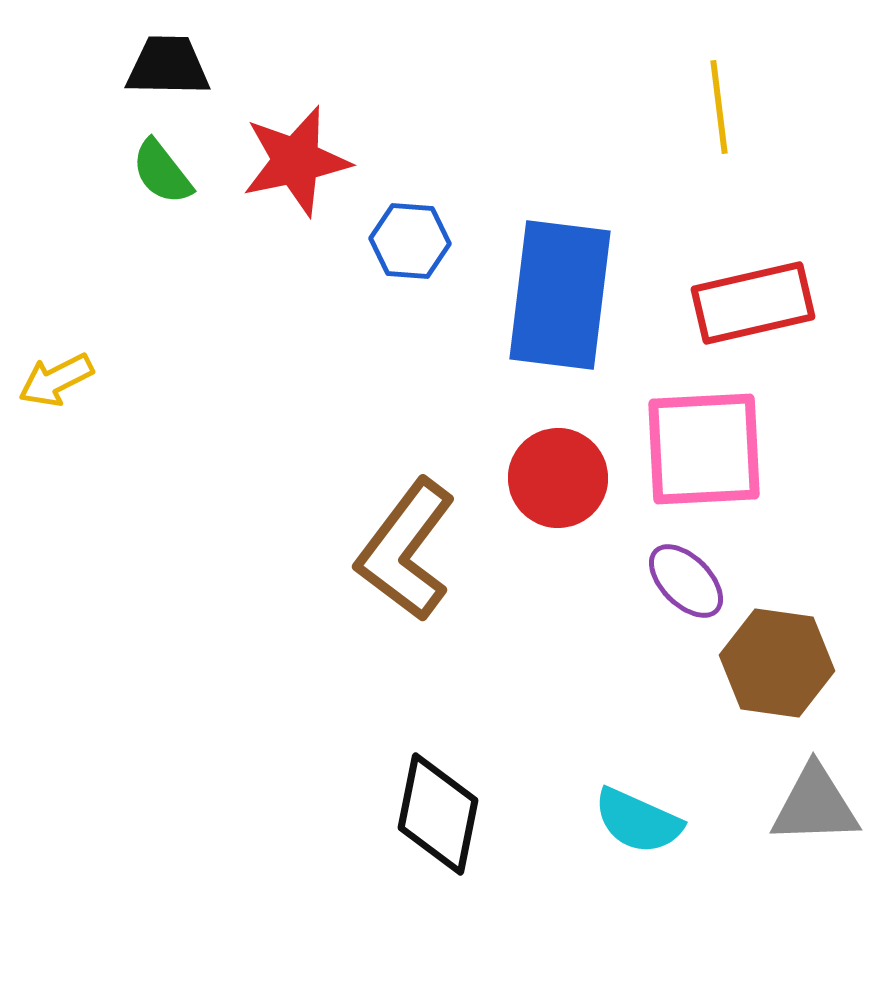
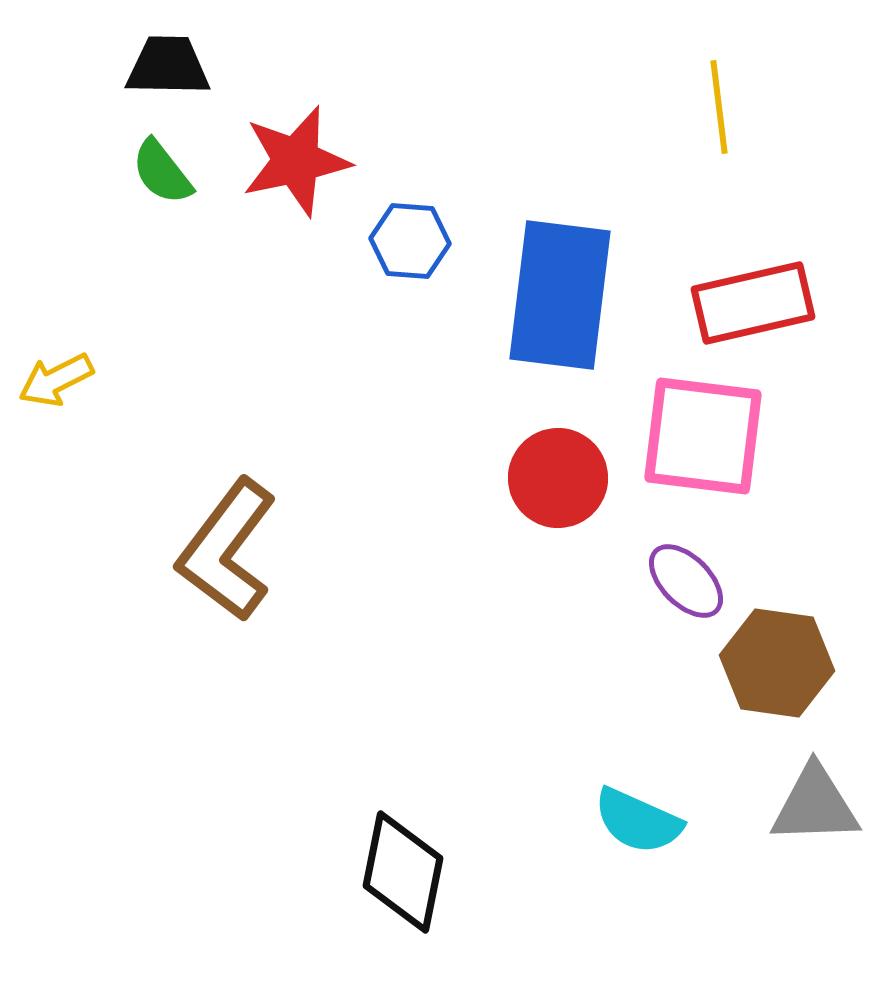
pink square: moved 1 px left, 13 px up; rotated 10 degrees clockwise
brown L-shape: moved 179 px left
black diamond: moved 35 px left, 58 px down
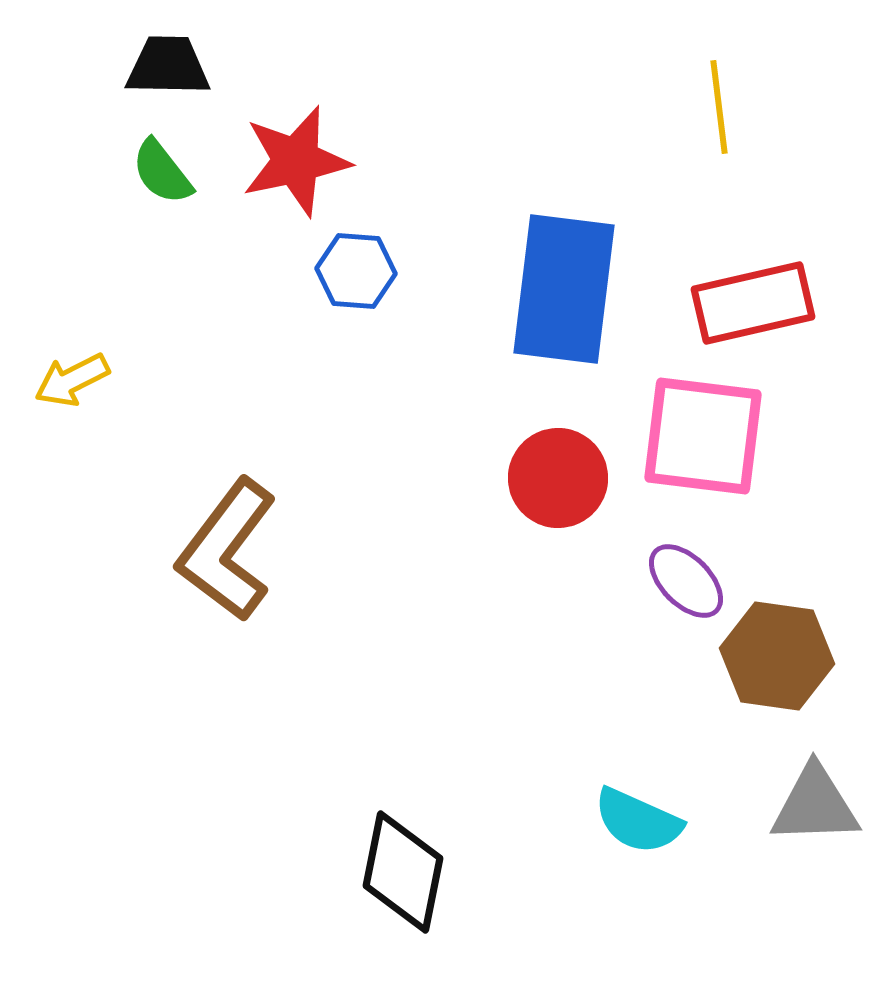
blue hexagon: moved 54 px left, 30 px down
blue rectangle: moved 4 px right, 6 px up
yellow arrow: moved 16 px right
brown hexagon: moved 7 px up
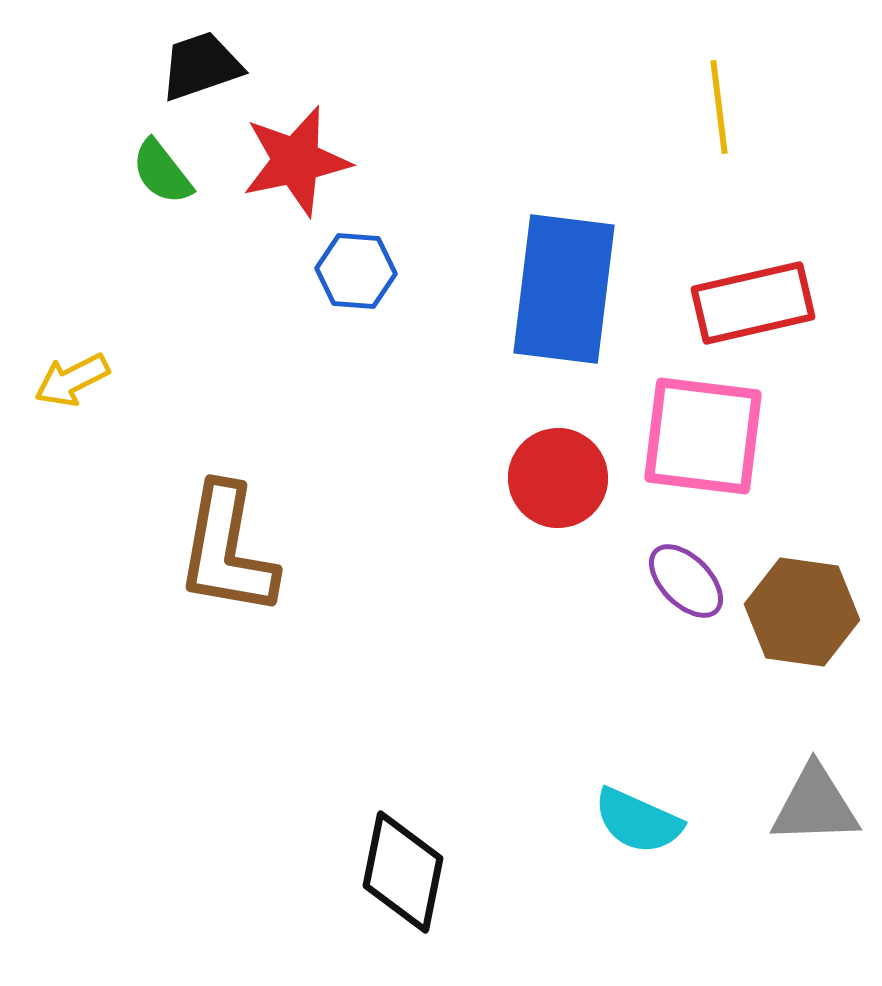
black trapezoid: moved 33 px right; rotated 20 degrees counterclockwise
brown L-shape: rotated 27 degrees counterclockwise
brown hexagon: moved 25 px right, 44 px up
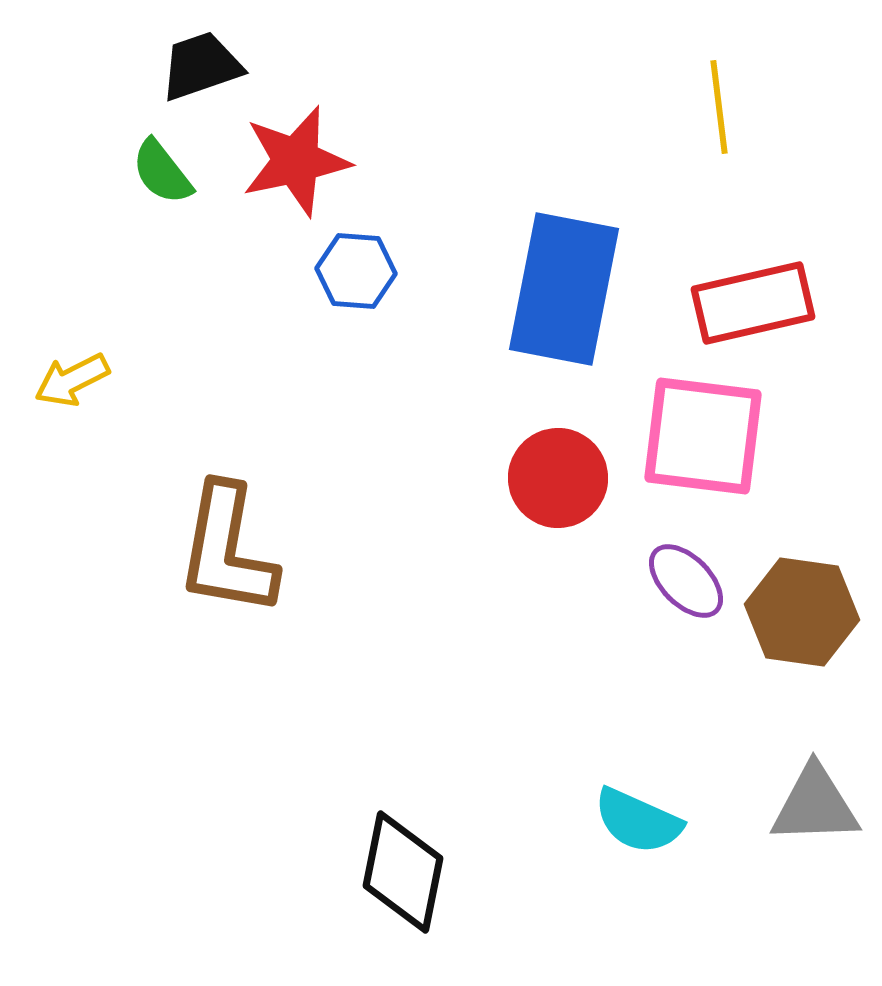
blue rectangle: rotated 4 degrees clockwise
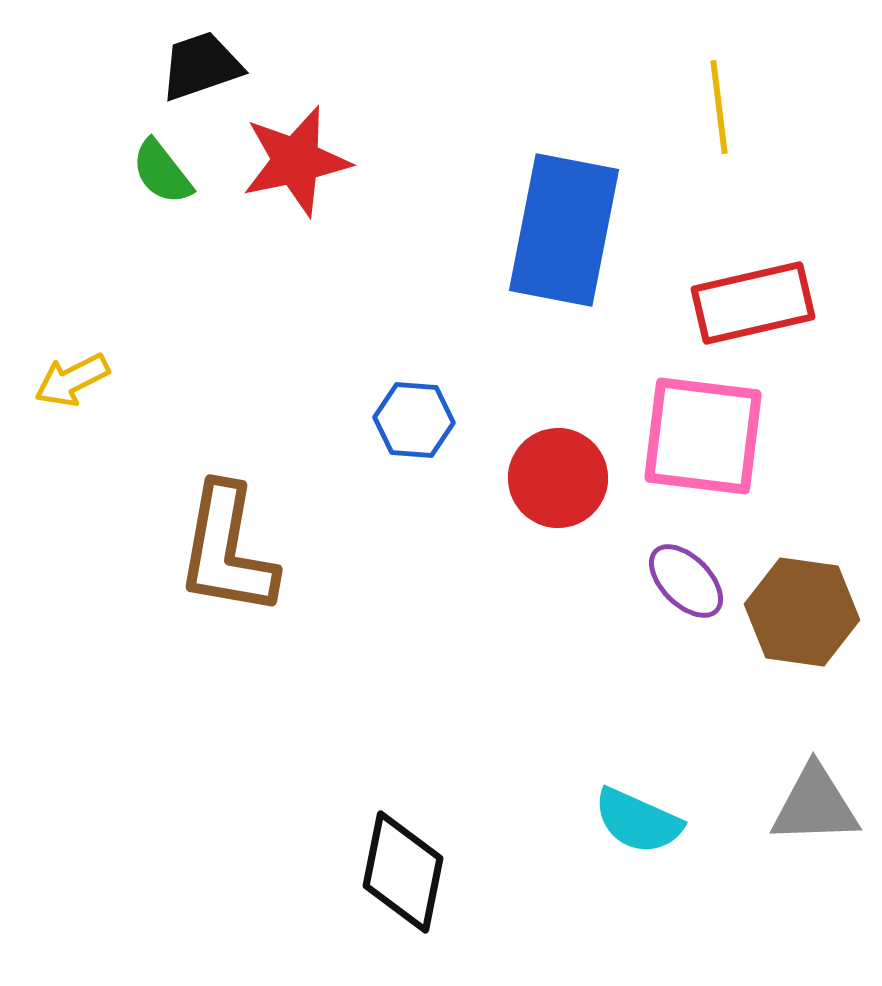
blue hexagon: moved 58 px right, 149 px down
blue rectangle: moved 59 px up
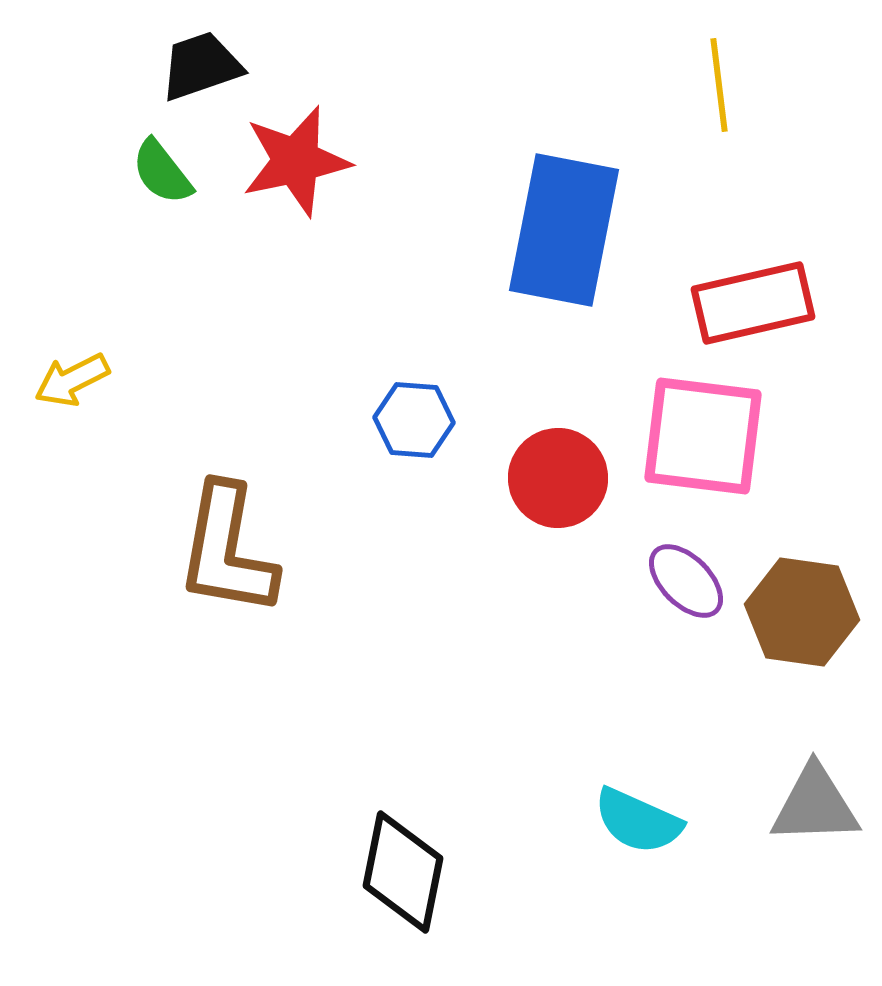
yellow line: moved 22 px up
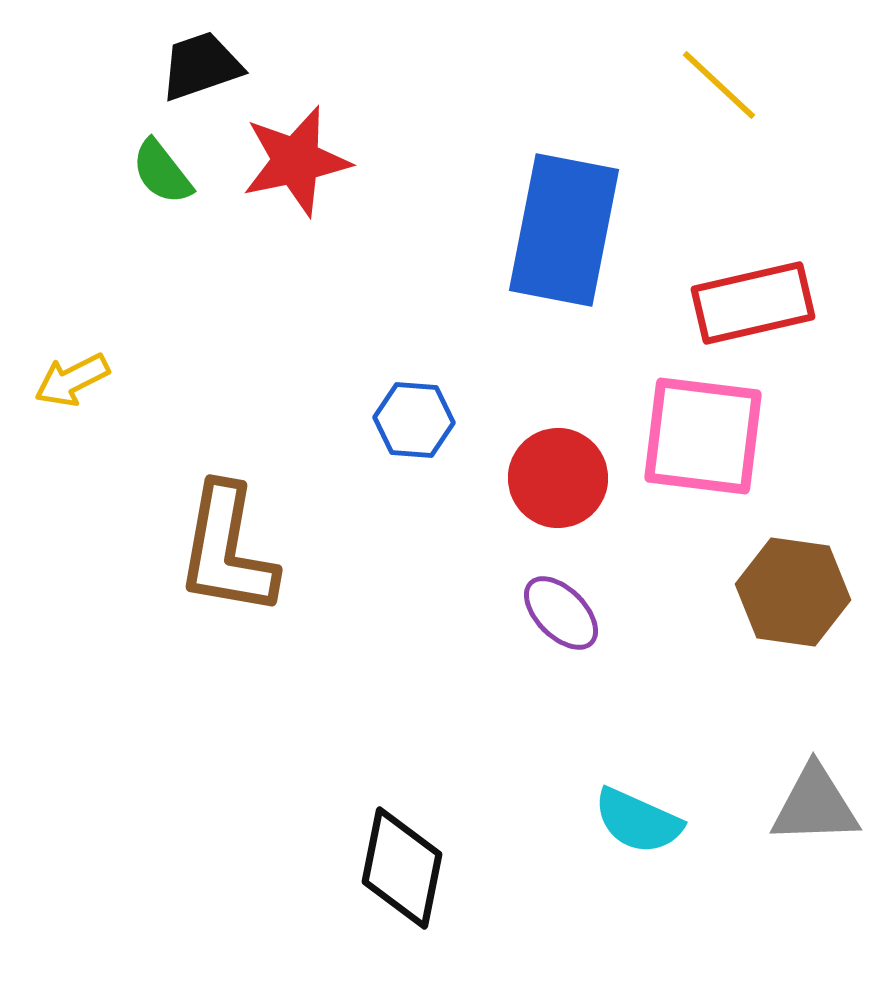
yellow line: rotated 40 degrees counterclockwise
purple ellipse: moved 125 px left, 32 px down
brown hexagon: moved 9 px left, 20 px up
black diamond: moved 1 px left, 4 px up
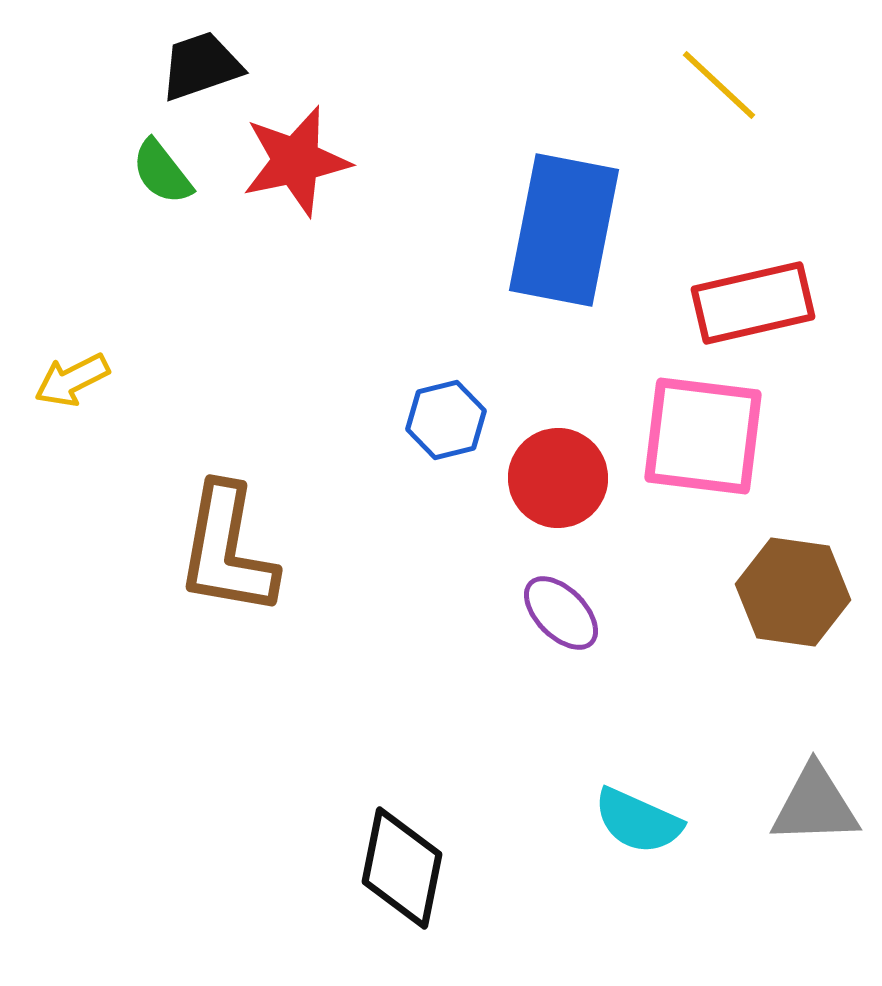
blue hexagon: moved 32 px right; rotated 18 degrees counterclockwise
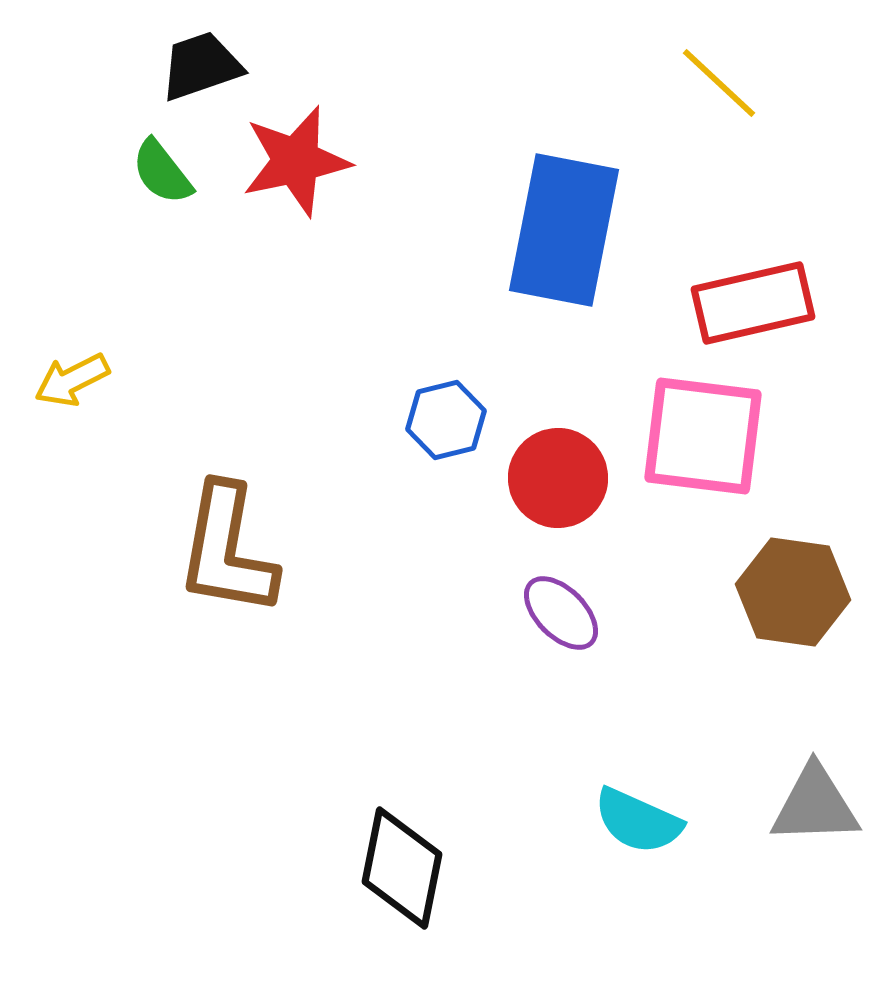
yellow line: moved 2 px up
